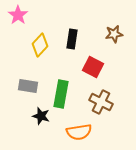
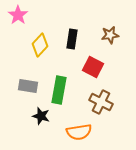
brown star: moved 4 px left, 1 px down
green rectangle: moved 2 px left, 4 px up
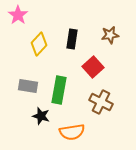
yellow diamond: moved 1 px left, 1 px up
red square: rotated 20 degrees clockwise
orange semicircle: moved 7 px left
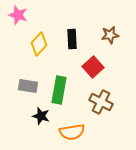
pink star: rotated 18 degrees counterclockwise
black rectangle: rotated 12 degrees counterclockwise
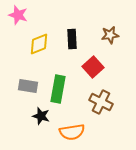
yellow diamond: rotated 25 degrees clockwise
green rectangle: moved 1 px left, 1 px up
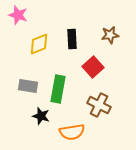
brown cross: moved 2 px left, 3 px down
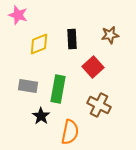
black star: rotated 18 degrees clockwise
orange semicircle: moved 2 px left; rotated 70 degrees counterclockwise
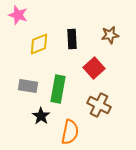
red square: moved 1 px right, 1 px down
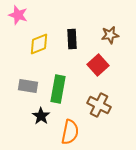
red square: moved 4 px right, 3 px up
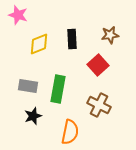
black star: moved 8 px left; rotated 18 degrees clockwise
